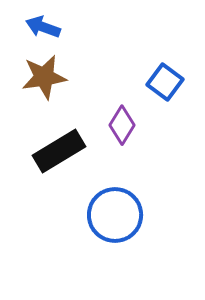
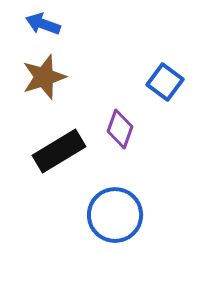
blue arrow: moved 3 px up
brown star: rotated 9 degrees counterclockwise
purple diamond: moved 2 px left, 4 px down; rotated 12 degrees counterclockwise
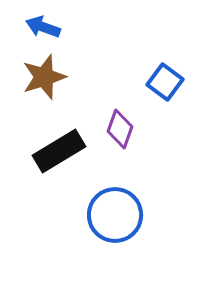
blue arrow: moved 3 px down
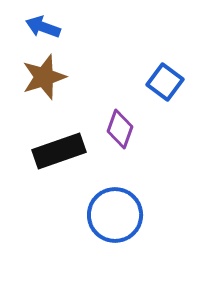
black rectangle: rotated 12 degrees clockwise
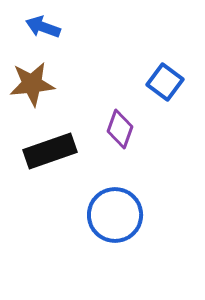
brown star: moved 12 px left, 7 px down; rotated 12 degrees clockwise
black rectangle: moved 9 px left
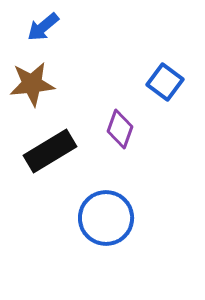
blue arrow: rotated 60 degrees counterclockwise
black rectangle: rotated 12 degrees counterclockwise
blue circle: moved 9 px left, 3 px down
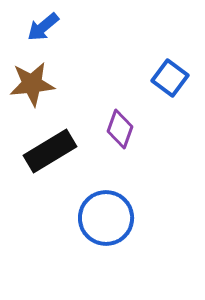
blue square: moved 5 px right, 4 px up
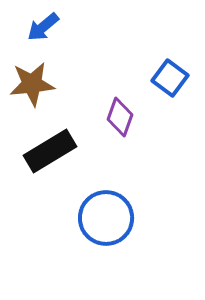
purple diamond: moved 12 px up
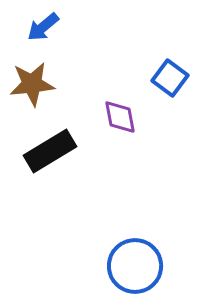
purple diamond: rotated 30 degrees counterclockwise
blue circle: moved 29 px right, 48 px down
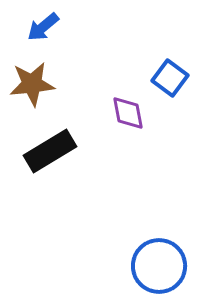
purple diamond: moved 8 px right, 4 px up
blue circle: moved 24 px right
